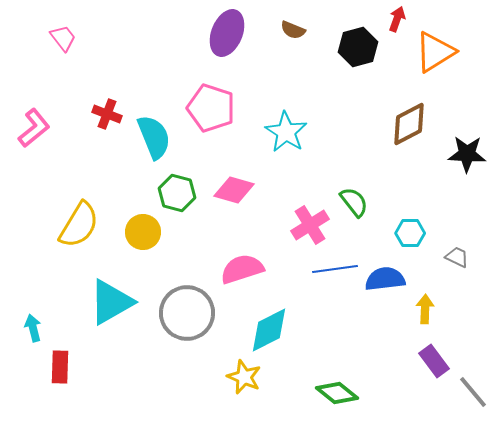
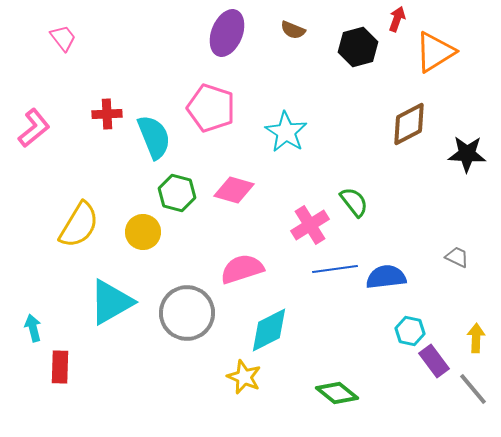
red cross: rotated 24 degrees counterclockwise
cyan hexagon: moved 98 px down; rotated 12 degrees clockwise
blue semicircle: moved 1 px right, 2 px up
yellow arrow: moved 51 px right, 29 px down
gray line: moved 3 px up
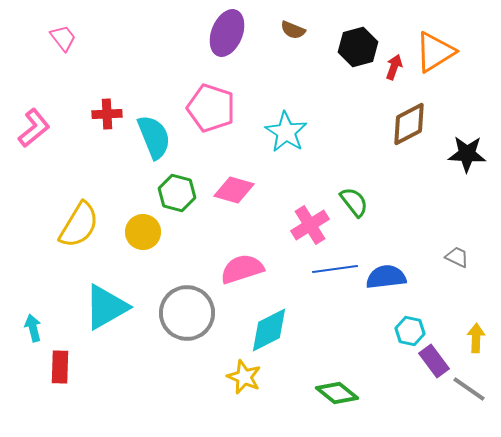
red arrow: moved 3 px left, 48 px down
cyan triangle: moved 5 px left, 5 px down
gray line: moved 4 px left; rotated 15 degrees counterclockwise
